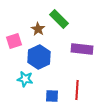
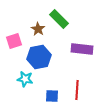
blue hexagon: rotated 15 degrees clockwise
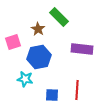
green rectangle: moved 2 px up
pink square: moved 1 px left, 1 px down
blue square: moved 1 px up
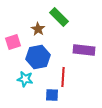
purple rectangle: moved 2 px right, 1 px down
blue hexagon: moved 1 px left
red line: moved 14 px left, 13 px up
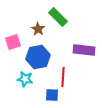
green rectangle: moved 1 px left
